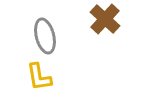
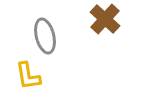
yellow L-shape: moved 11 px left, 1 px up
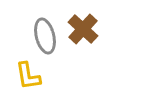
brown cross: moved 22 px left, 10 px down
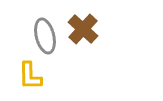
yellow L-shape: moved 2 px right; rotated 8 degrees clockwise
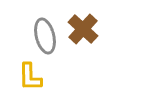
yellow L-shape: moved 1 px down
